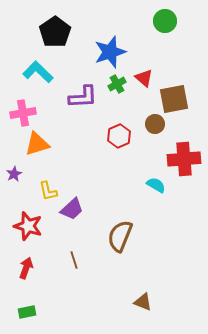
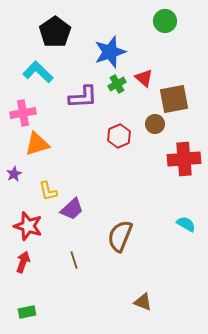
cyan semicircle: moved 30 px right, 39 px down
red arrow: moved 3 px left, 6 px up
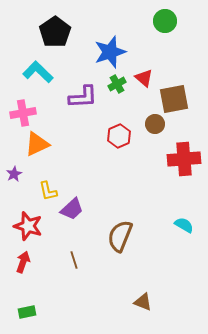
orange triangle: rotated 8 degrees counterclockwise
cyan semicircle: moved 2 px left, 1 px down
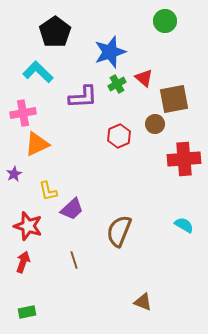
brown semicircle: moved 1 px left, 5 px up
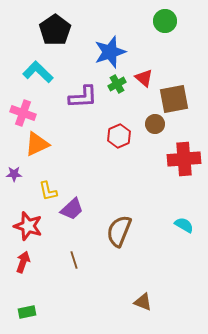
black pentagon: moved 2 px up
pink cross: rotated 30 degrees clockwise
purple star: rotated 28 degrees clockwise
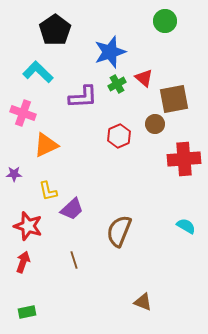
orange triangle: moved 9 px right, 1 px down
cyan semicircle: moved 2 px right, 1 px down
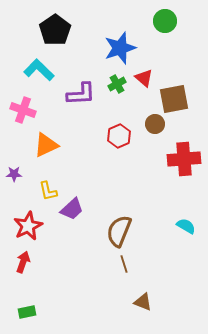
blue star: moved 10 px right, 4 px up
cyan L-shape: moved 1 px right, 2 px up
purple L-shape: moved 2 px left, 3 px up
pink cross: moved 3 px up
red star: rotated 28 degrees clockwise
brown line: moved 50 px right, 4 px down
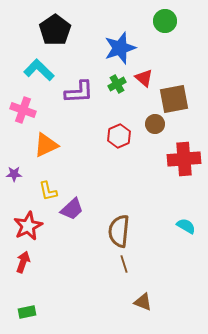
purple L-shape: moved 2 px left, 2 px up
brown semicircle: rotated 16 degrees counterclockwise
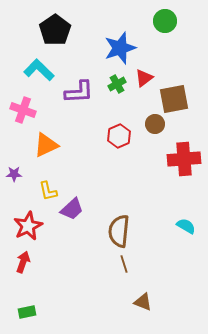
red triangle: rotated 42 degrees clockwise
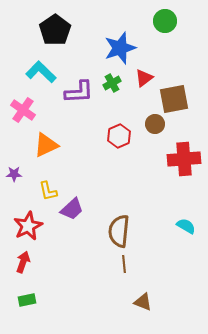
cyan L-shape: moved 2 px right, 2 px down
green cross: moved 5 px left, 1 px up
pink cross: rotated 15 degrees clockwise
brown line: rotated 12 degrees clockwise
green rectangle: moved 12 px up
